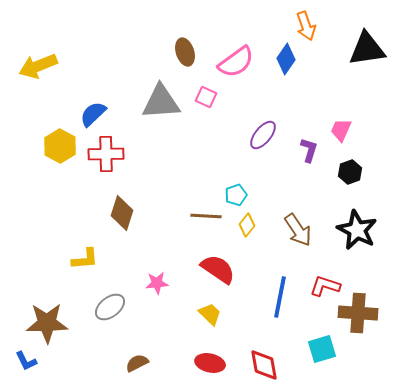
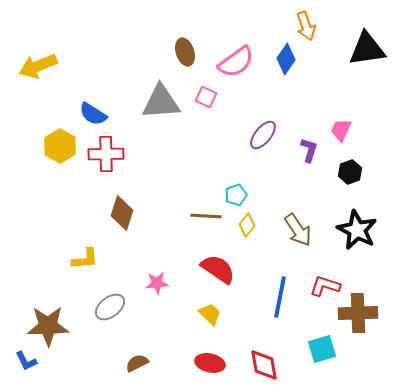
blue semicircle: rotated 104 degrees counterclockwise
brown cross: rotated 6 degrees counterclockwise
brown star: moved 1 px right, 3 px down
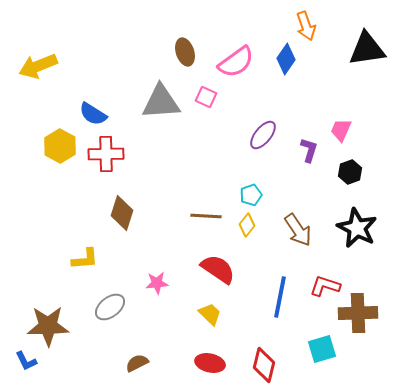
cyan pentagon: moved 15 px right
black star: moved 2 px up
red diamond: rotated 24 degrees clockwise
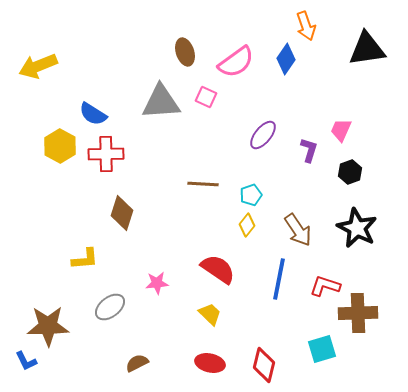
brown line: moved 3 px left, 32 px up
blue line: moved 1 px left, 18 px up
